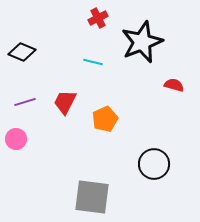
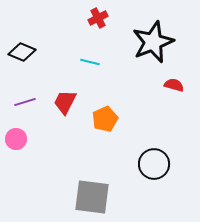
black star: moved 11 px right
cyan line: moved 3 px left
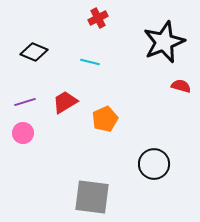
black star: moved 11 px right
black diamond: moved 12 px right
red semicircle: moved 7 px right, 1 px down
red trapezoid: rotated 32 degrees clockwise
pink circle: moved 7 px right, 6 px up
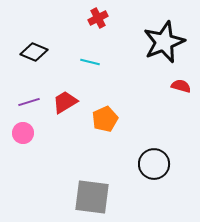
purple line: moved 4 px right
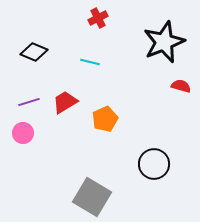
gray square: rotated 24 degrees clockwise
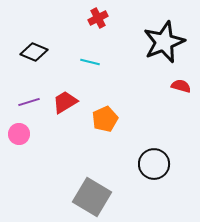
pink circle: moved 4 px left, 1 px down
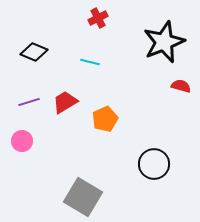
pink circle: moved 3 px right, 7 px down
gray square: moved 9 px left
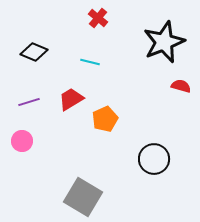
red cross: rotated 24 degrees counterclockwise
red trapezoid: moved 6 px right, 3 px up
black circle: moved 5 px up
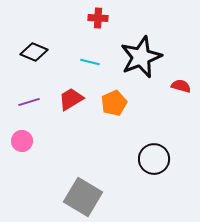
red cross: rotated 36 degrees counterclockwise
black star: moved 23 px left, 15 px down
orange pentagon: moved 9 px right, 16 px up
